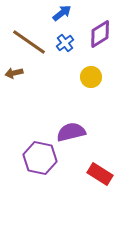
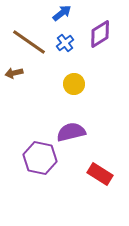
yellow circle: moved 17 px left, 7 px down
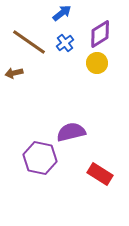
yellow circle: moved 23 px right, 21 px up
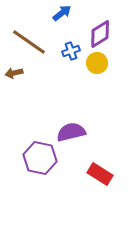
blue cross: moved 6 px right, 8 px down; rotated 18 degrees clockwise
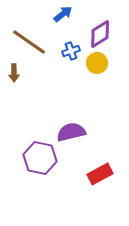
blue arrow: moved 1 px right, 1 px down
brown arrow: rotated 78 degrees counterclockwise
red rectangle: rotated 60 degrees counterclockwise
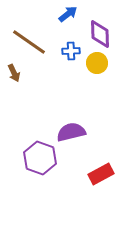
blue arrow: moved 5 px right
purple diamond: rotated 60 degrees counterclockwise
blue cross: rotated 18 degrees clockwise
brown arrow: rotated 24 degrees counterclockwise
purple hexagon: rotated 8 degrees clockwise
red rectangle: moved 1 px right
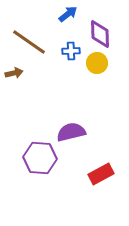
brown arrow: rotated 78 degrees counterclockwise
purple hexagon: rotated 16 degrees counterclockwise
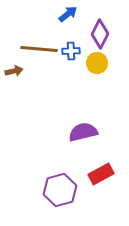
purple diamond: rotated 28 degrees clockwise
brown line: moved 10 px right, 7 px down; rotated 30 degrees counterclockwise
brown arrow: moved 2 px up
purple semicircle: moved 12 px right
purple hexagon: moved 20 px right, 32 px down; rotated 20 degrees counterclockwise
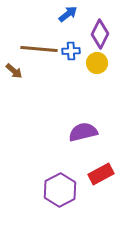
brown arrow: rotated 54 degrees clockwise
purple hexagon: rotated 12 degrees counterclockwise
